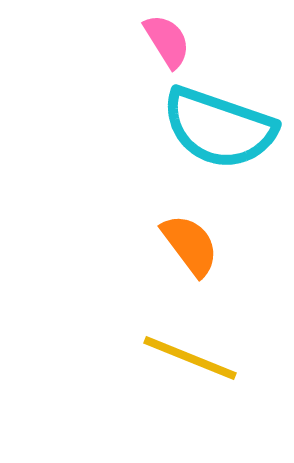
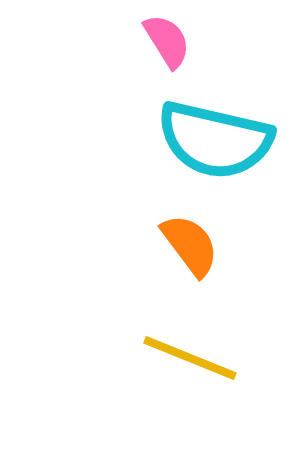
cyan semicircle: moved 4 px left, 12 px down; rotated 6 degrees counterclockwise
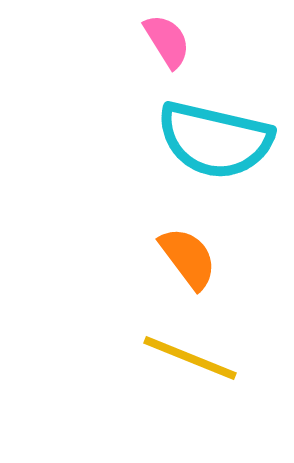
orange semicircle: moved 2 px left, 13 px down
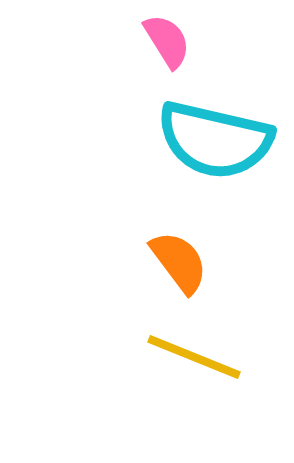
orange semicircle: moved 9 px left, 4 px down
yellow line: moved 4 px right, 1 px up
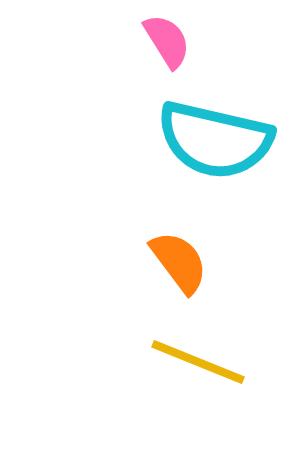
yellow line: moved 4 px right, 5 px down
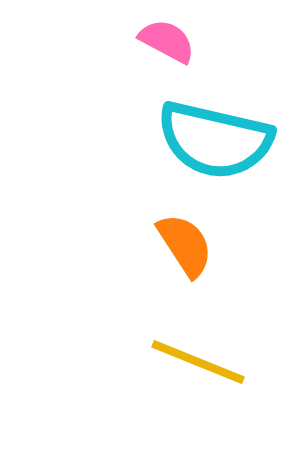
pink semicircle: rotated 30 degrees counterclockwise
orange semicircle: moved 6 px right, 17 px up; rotated 4 degrees clockwise
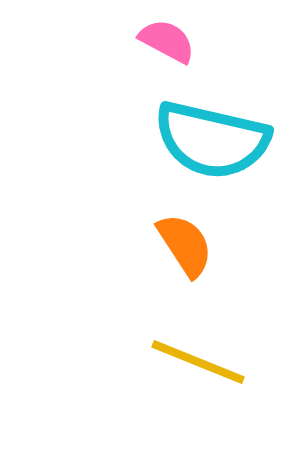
cyan semicircle: moved 3 px left
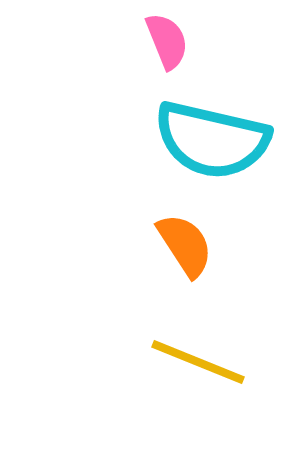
pink semicircle: rotated 40 degrees clockwise
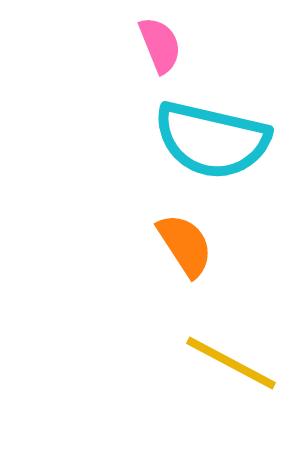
pink semicircle: moved 7 px left, 4 px down
yellow line: moved 33 px right, 1 px down; rotated 6 degrees clockwise
